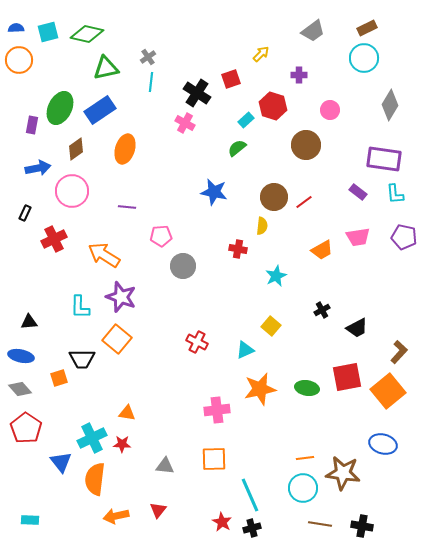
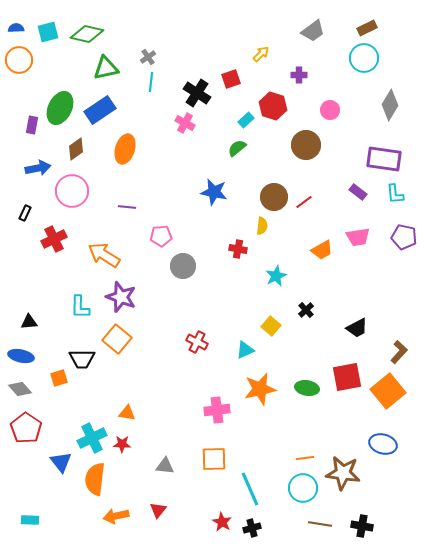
black cross at (322, 310): moved 16 px left; rotated 14 degrees counterclockwise
cyan line at (250, 495): moved 6 px up
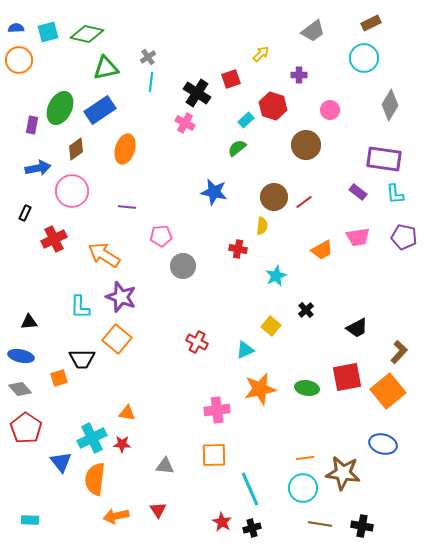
brown rectangle at (367, 28): moved 4 px right, 5 px up
orange square at (214, 459): moved 4 px up
red triangle at (158, 510): rotated 12 degrees counterclockwise
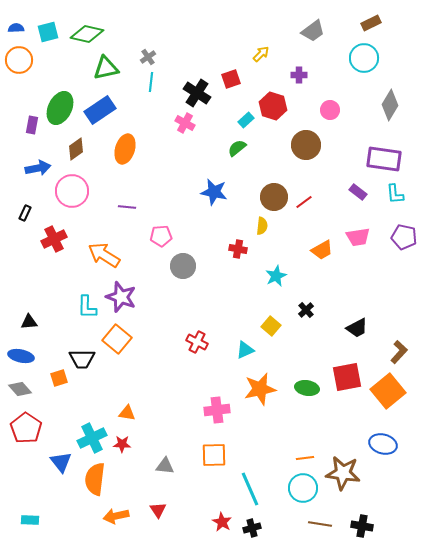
cyan L-shape at (80, 307): moved 7 px right
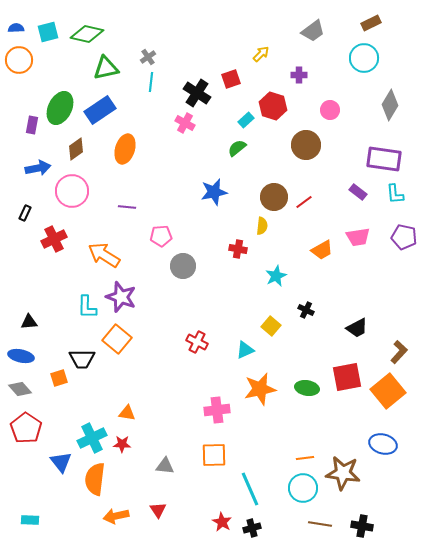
blue star at (214, 192): rotated 24 degrees counterclockwise
black cross at (306, 310): rotated 21 degrees counterclockwise
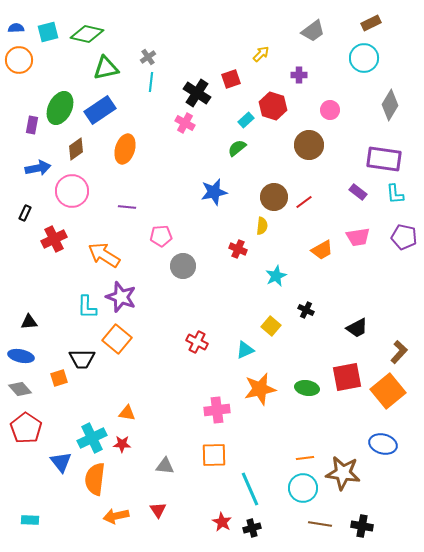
brown circle at (306, 145): moved 3 px right
red cross at (238, 249): rotated 12 degrees clockwise
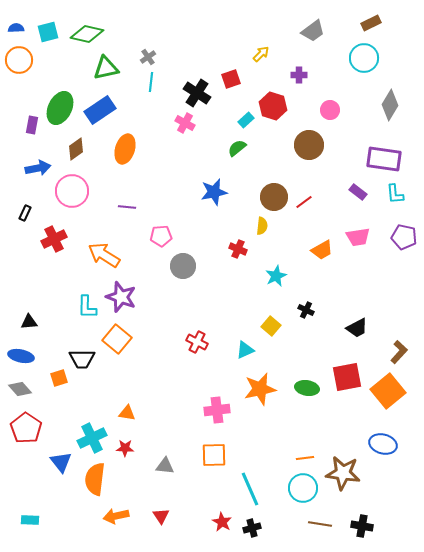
red star at (122, 444): moved 3 px right, 4 px down
red triangle at (158, 510): moved 3 px right, 6 px down
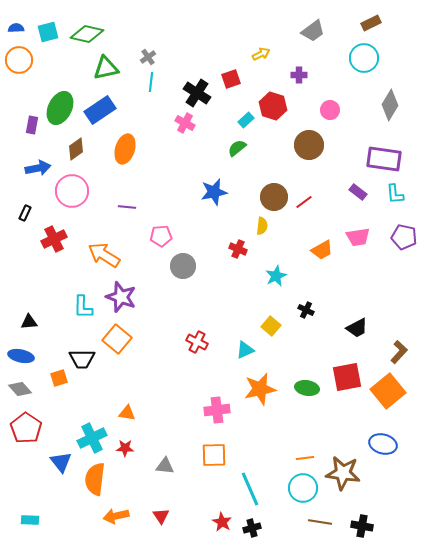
yellow arrow at (261, 54): rotated 18 degrees clockwise
cyan L-shape at (87, 307): moved 4 px left
brown line at (320, 524): moved 2 px up
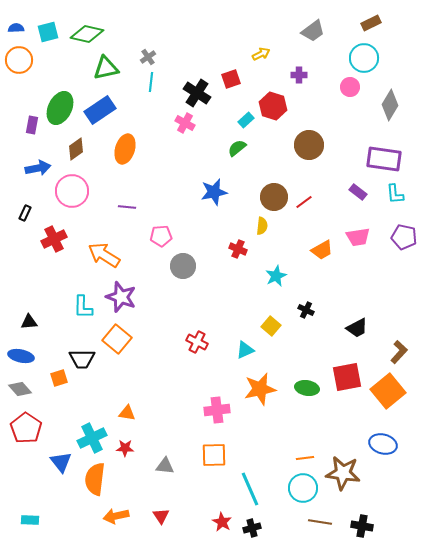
pink circle at (330, 110): moved 20 px right, 23 px up
